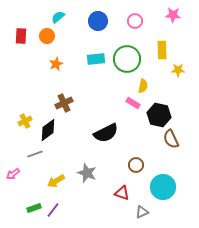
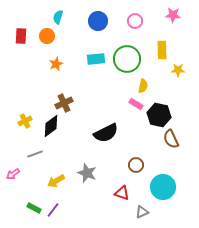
cyan semicircle: rotated 32 degrees counterclockwise
pink rectangle: moved 3 px right, 1 px down
black diamond: moved 3 px right, 4 px up
green rectangle: rotated 48 degrees clockwise
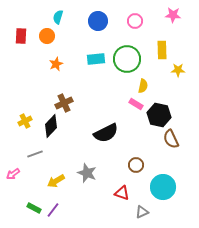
black diamond: rotated 10 degrees counterclockwise
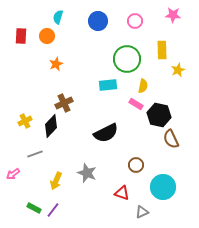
cyan rectangle: moved 12 px right, 26 px down
yellow star: rotated 24 degrees counterclockwise
yellow arrow: rotated 36 degrees counterclockwise
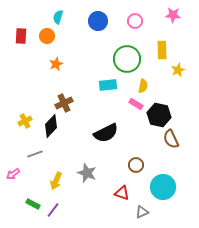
green rectangle: moved 1 px left, 4 px up
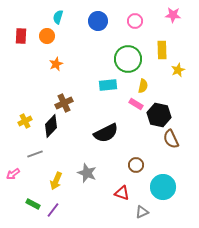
green circle: moved 1 px right
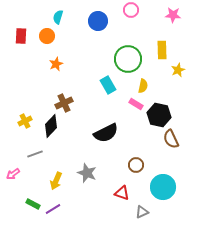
pink circle: moved 4 px left, 11 px up
cyan rectangle: rotated 66 degrees clockwise
purple line: moved 1 px up; rotated 21 degrees clockwise
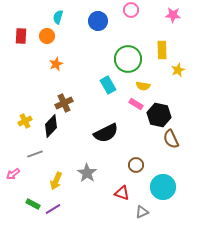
yellow semicircle: rotated 88 degrees clockwise
gray star: rotated 12 degrees clockwise
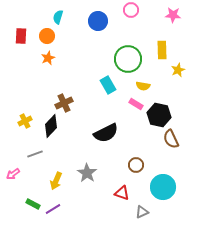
orange star: moved 8 px left, 6 px up
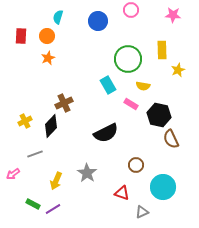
pink rectangle: moved 5 px left
